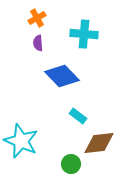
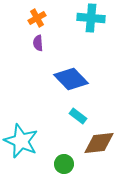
cyan cross: moved 7 px right, 16 px up
blue diamond: moved 9 px right, 3 px down
green circle: moved 7 px left
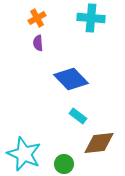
cyan star: moved 3 px right, 13 px down
